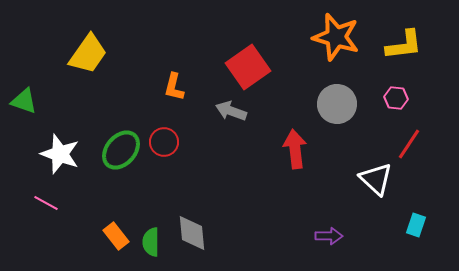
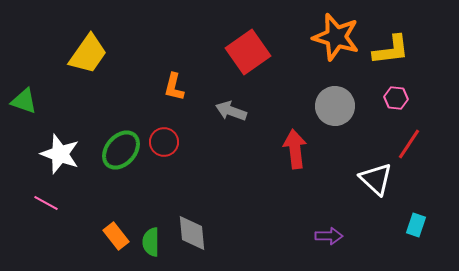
yellow L-shape: moved 13 px left, 5 px down
red square: moved 15 px up
gray circle: moved 2 px left, 2 px down
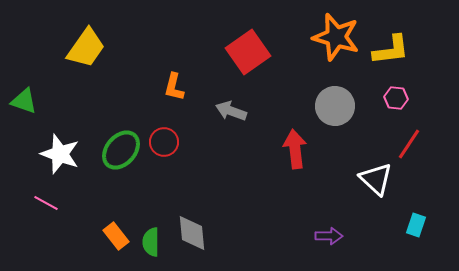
yellow trapezoid: moved 2 px left, 6 px up
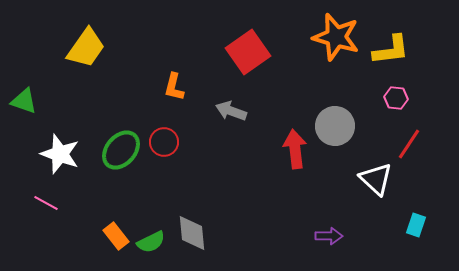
gray circle: moved 20 px down
green semicircle: rotated 116 degrees counterclockwise
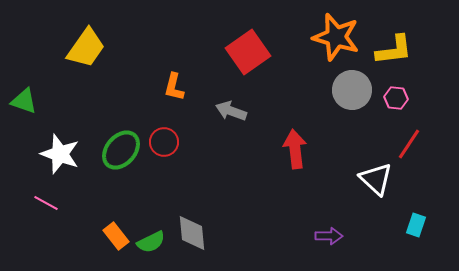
yellow L-shape: moved 3 px right
gray circle: moved 17 px right, 36 px up
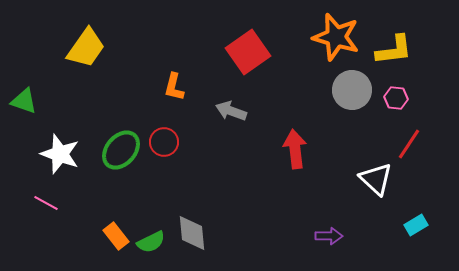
cyan rectangle: rotated 40 degrees clockwise
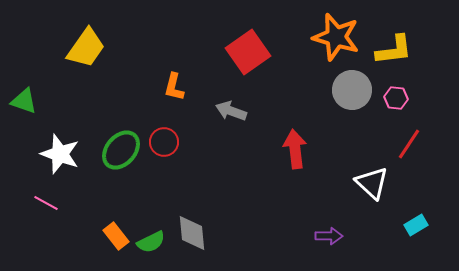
white triangle: moved 4 px left, 4 px down
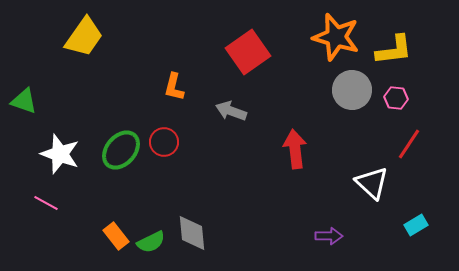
yellow trapezoid: moved 2 px left, 11 px up
